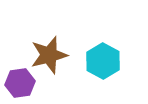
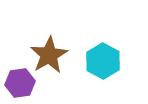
brown star: rotated 15 degrees counterclockwise
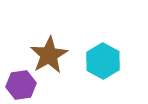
purple hexagon: moved 1 px right, 2 px down
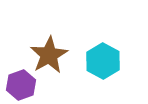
purple hexagon: rotated 12 degrees counterclockwise
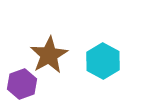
purple hexagon: moved 1 px right, 1 px up
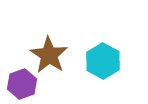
brown star: rotated 9 degrees counterclockwise
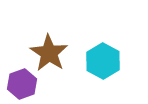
brown star: moved 2 px up
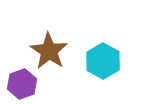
brown star: moved 2 px up
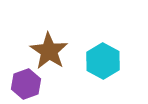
purple hexagon: moved 4 px right
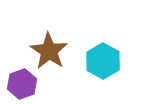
purple hexagon: moved 4 px left
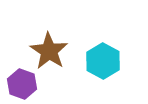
purple hexagon: rotated 20 degrees counterclockwise
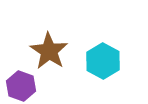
purple hexagon: moved 1 px left, 2 px down
